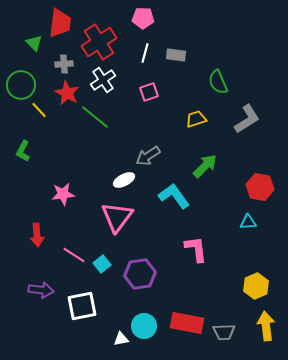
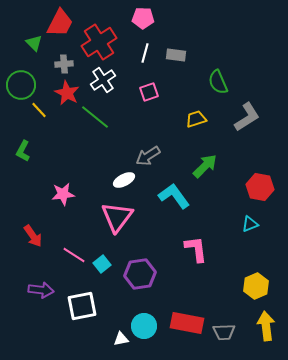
red trapezoid: rotated 20 degrees clockwise
gray L-shape: moved 2 px up
cyan triangle: moved 2 px right, 2 px down; rotated 18 degrees counterclockwise
red arrow: moved 4 px left, 1 px down; rotated 30 degrees counterclockwise
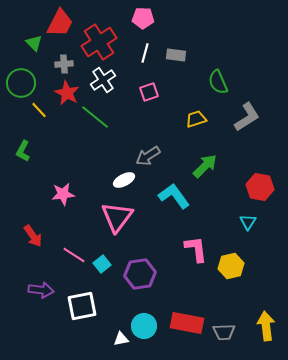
green circle: moved 2 px up
cyan triangle: moved 2 px left, 2 px up; rotated 36 degrees counterclockwise
yellow hexagon: moved 25 px left, 20 px up; rotated 10 degrees clockwise
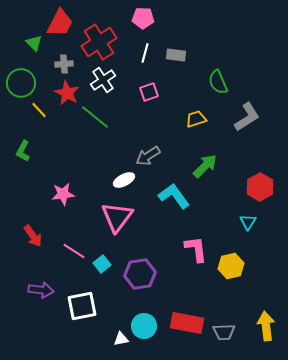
red hexagon: rotated 20 degrees clockwise
pink line: moved 4 px up
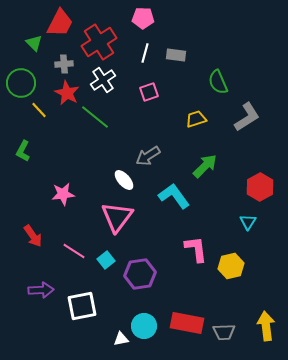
white ellipse: rotated 75 degrees clockwise
cyan square: moved 4 px right, 4 px up
purple arrow: rotated 10 degrees counterclockwise
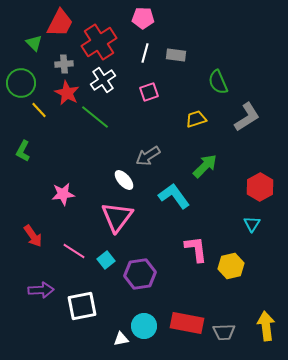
cyan triangle: moved 4 px right, 2 px down
